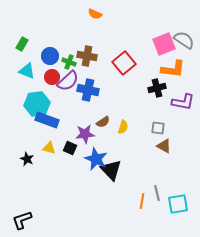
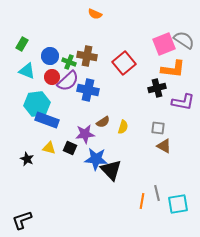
blue star: rotated 20 degrees counterclockwise
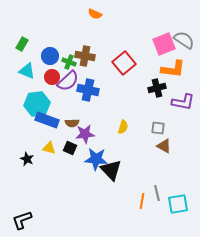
brown cross: moved 2 px left
brown semicircle: moved 31 px left, 1 px down; rotated 32 degrees clockwise
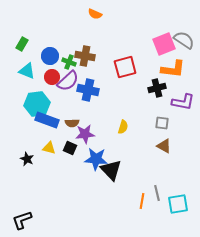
red square: moved 1 px right, 4 px down; rotated 25 degrees clockwise
gray square: moved 4 px right, 5 px up
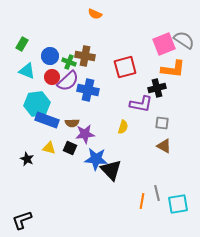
purple L-shape: moved 42 px left, 2 px down
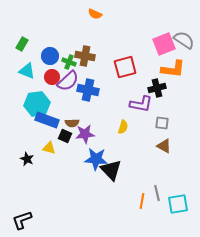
black square: moved 5 px left, 12 px up
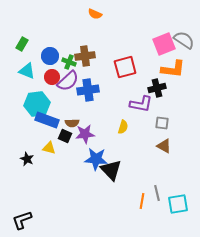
brown cross: rotated 18 degrees counterclockwise
blue cross: rotated 20 degrees counterclockwise
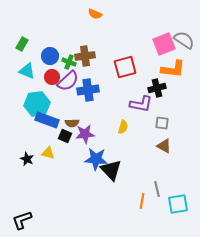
yellow triangle: moved 1 px left, 5 px down
gray line: moved 4 px up
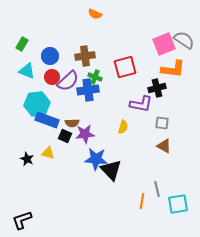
green cross: moved 26 px right, 15 px down
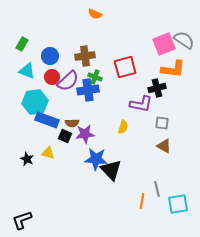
cyan hexagon: moved 2 px left, 2 px up
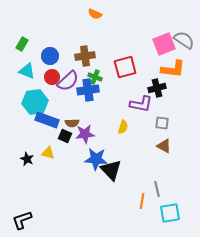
cyan square: moved 8 px left, 9 px down
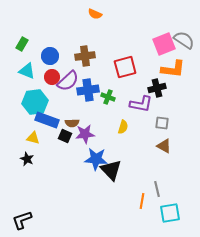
green cross: moved 13 px right, 20 px down
yellow triangle: moved 15 px left, 15 px up
